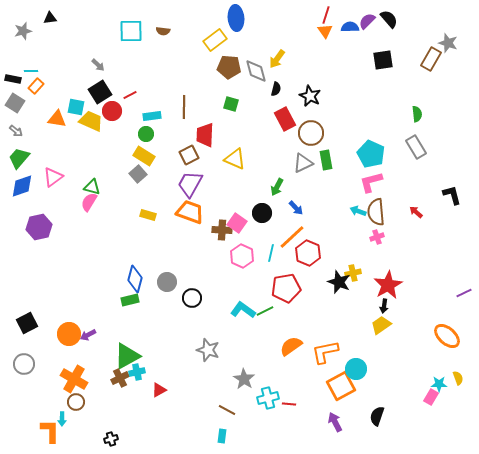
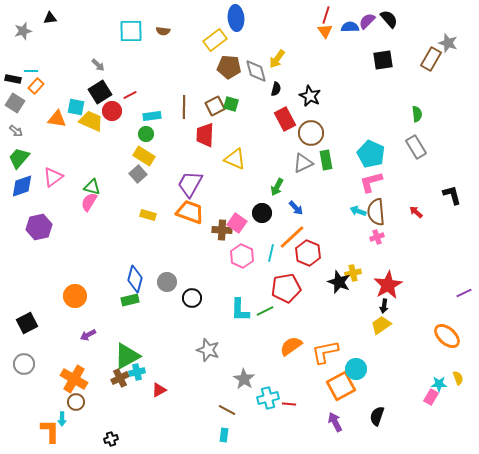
brown square at (189, 155): moved 26 px right, 49 px up
cyan L-shape at (243, 310): moved 3 px left; rotated 125 degrees counterclockwise
orange circle at (69, 334): moved 6 px right, 38 px up
cyan rectangle at (222, 436): moved 2 px right, 1 px up
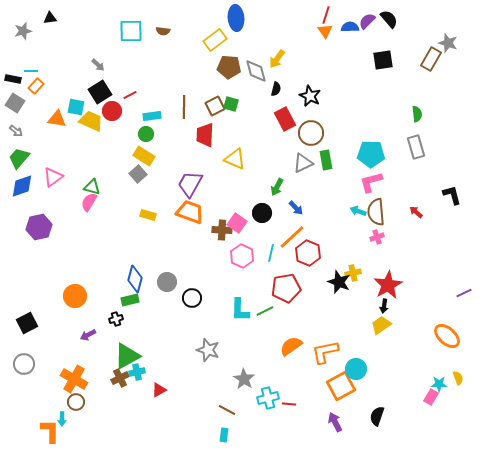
gray rectangle at (416, 147): rotated 15 degrees clockwise
cyan pentagon at (371, 154): rotated 24 degrees counterclockwise
black cross at (111, 439): moved 5 px right, 120 px up
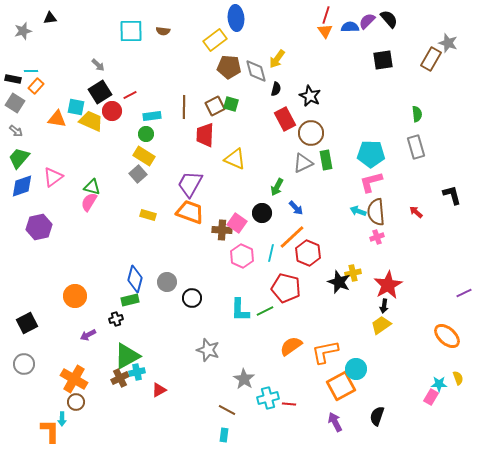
red pentagon at (286, 288): rotated 24 degrees clockwise
